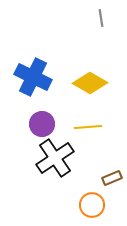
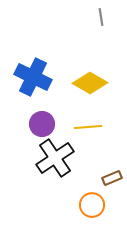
gray line: moved 1 px up
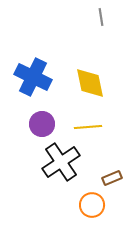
yellow diamond: rotated 48 degrees clockwise
black cross: moved 6 px right, 4 px down
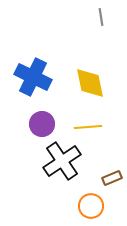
black cross: moved 1 px right, 1 px up
orange circle: moved 1 px left, 1 px down
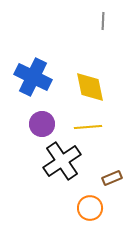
gray line: moved 2 px right, 4 px down; rotated 12 degrees clockwise
yellow diamond: moved 4 px down
orange circle: moved 1 px left, 2 px down
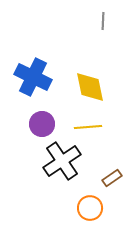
brown rectangle: rotated 12 degrees counterclockwise
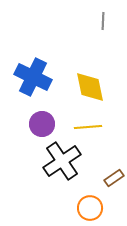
brown rectangle: moved 2 px right
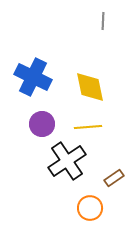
black cross: moved 5 px right
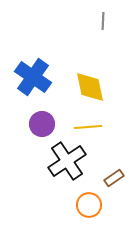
blue cross: rotated 9 degrees clockwise
orange circle: moved 1 px left, 3 px up
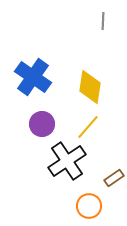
yellow diamond: rotated 20 degrees clockwise
yellow line: rotated 44 degrees counterclockwise
orange circle: moved 1 px down
